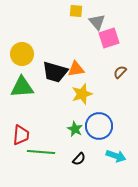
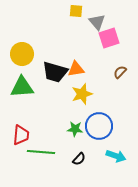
green star: rotated 21 degrees counterclockwise
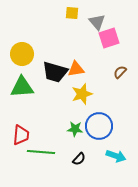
yellow square: moved 4 px left, 2 px down
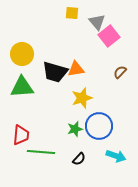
pink square: moved 2 px up; rotated 20 degrees counterclockwise
yellow star: moved 4 px down
green star: rotated 21 degrees counterclockwise
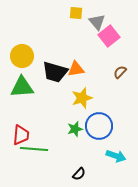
yellow square: moved 4 px right
yellow circle: moved 2 px down
green line: moved 7 px left, 3 px up
black semicircle: moved 15 px down
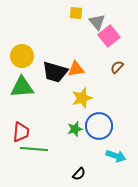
brown semicircle: moved 3 px left, 5 px up
red trapezoid: moved 3 px up
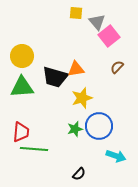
black trapezoid: moved 5 px down
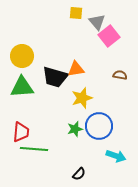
brown semicircle: moved 3 px right, 8 px down; rotated 56 degrees clockwise
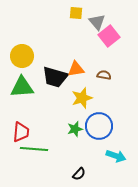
brown semicircle: moved 16 px left
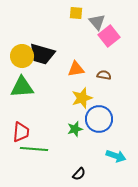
black trapezoid: moved 13 px left, 23 px up
blue circle: moved 7 px up
